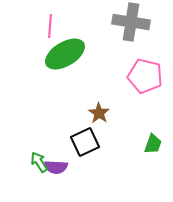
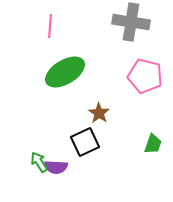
green ellipse: moved 18 px down
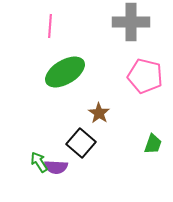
gray cross: rotated 9 degrees counterclockwise
black square: moved 4 px left, 1 px down; rotated 24 degrees counterclockwise
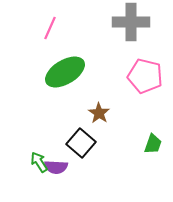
pink line: moved 2 px down; rotated 20 degrees clockwise
